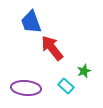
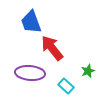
green star: moved 4 px right
purple ellipse: moved 4 px right, 15 px up
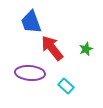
green star: moved 2 px left, 22 px up
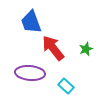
red arrow: moved 1 px right
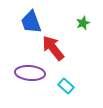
green star: moved 3 px left, 26 px up
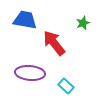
blue trapezoid: moved 6 px left, 2 px up; rotated 120 degrees clockwise
red arrow: moved 1 px right, 5 px up
